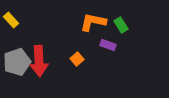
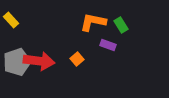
red arrow: rotated 80 degrees counterclockwise
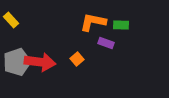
green rectangle: rotated 56 degrees counterclockwise
purple rectangle: moved 2 px left, 2 px up
red arrow: moved 1 px right, 1 px down
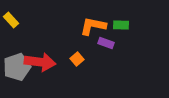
orange L-shape: moved 4 px down
gray pentagon: moved 5 px down
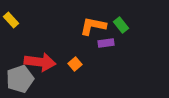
green rectangle: rotated 49 degrees clockwise
purple rectangle: rotated 28 degrees counterclockwise
orange square: moved 2 px left, 5 px down
gray pentagon: moved 3 px right, 12 px down
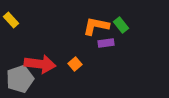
orange L-shape: moved 3 px right
red arrow: moved 2 px down
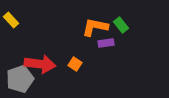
orange L-shape: moved 1 px left, 1 px down
orange square: rotated 16 degrees counterclockwise
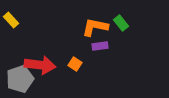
green rectangle: moved 2 px up
purple rectangle: moved 6 px left, 3 px down
red arrow: moved 1 px down
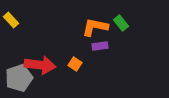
gray pentagon: moved 1 px left, 1 px up
